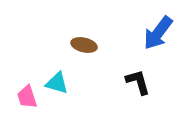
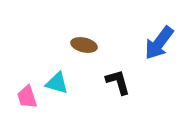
blue arrow: moved 1 px right, 10 px down
black L-shape: moved 20 px left
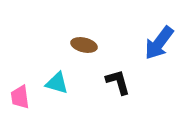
pink trapezoid: moved 7 px left; rotated 10 degrees clockwise
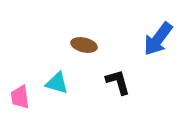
blue arrow: moved 1 px left, 4 px up
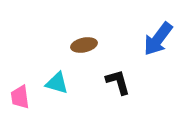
brown ellipse: rotated 25 degrees counterclockwise
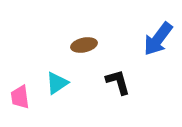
cyan triangle: rotated 50 degrees counterclockwise
